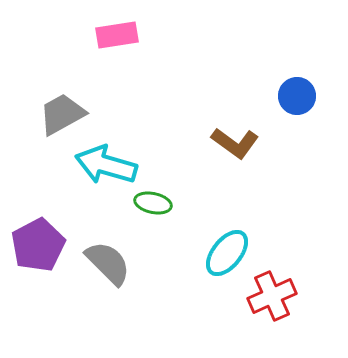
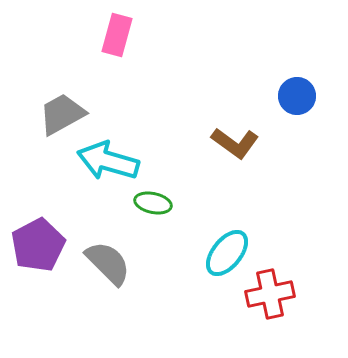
pink rectangle: rotated 66 degrees counterclockwise
cyan arrow: moved 2 px right, 4 px up
red cross: moved 2 px left, 2 px up; rotated 12 degrees clockwise
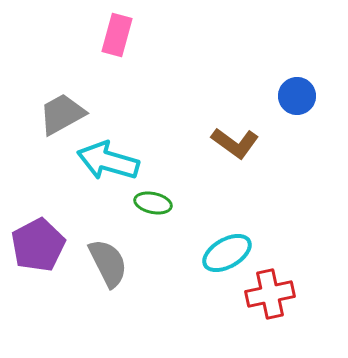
cyan ellipse: rotated 21 degrees clockwise
gray semicircle: rotated 18 degrees clockwise
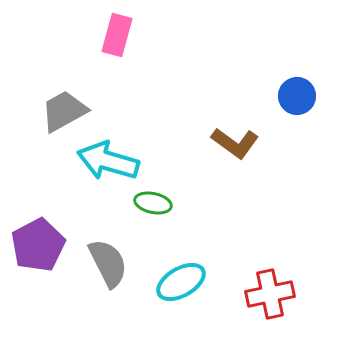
gray trapezoid: moved 2 px right, 3 px up
cyan ellipse: moved 46 px left, 29 px down
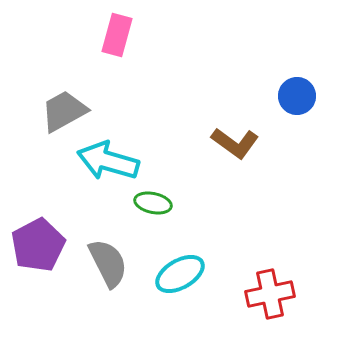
cyan ellipse: moved 1 px left, 8 px up
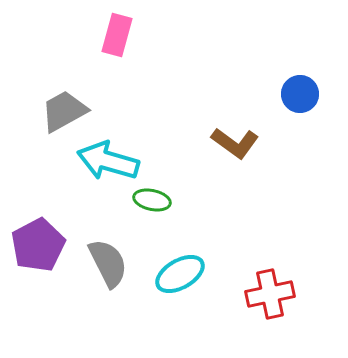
blue circle: moved 3 px right, 2 px up
green ellipse: moved 1 px left, 3 px up
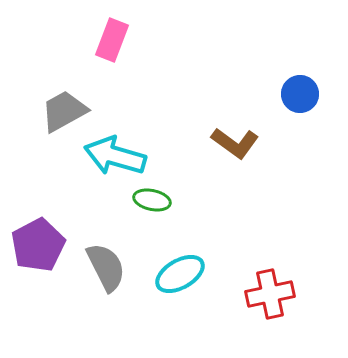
pink rectangle: moved 5 px left, 5 px down; rotated 6 degrees clockwise
cyan arrow: moved 7 px right, 5 px up
gray semicircle: moved 2 px left, 4 px down
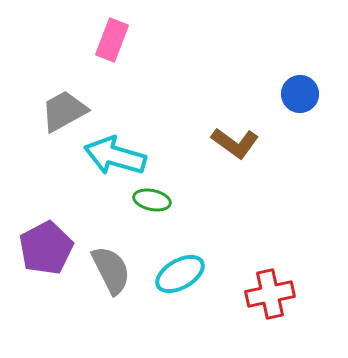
purple pentagon: moved 8 px right, 3 px down
gray semicircle: moved 5 px right, 3 px down
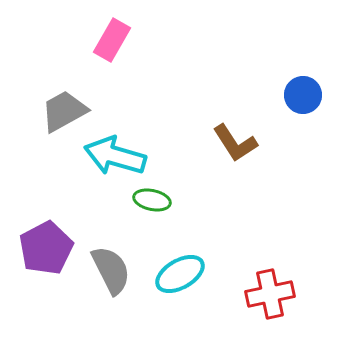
pink rectangle: rotated 9 degrees clockwise
blue circle: moved 3 px right, 1 px down
brown L-shape: rotated 21 degrees clockwise
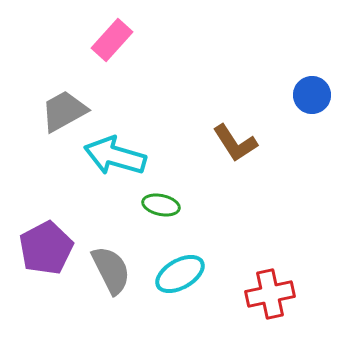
pink rectangle: rotated 12 degrees clockwise
blue circle: moved 9 px right
green ellipse: moved 9 px right, 5 px down
